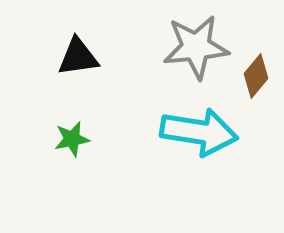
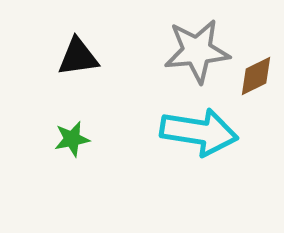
gray star: moved 1 px right, 4 px down
brown diamond: rotated 24 degrees clockwise
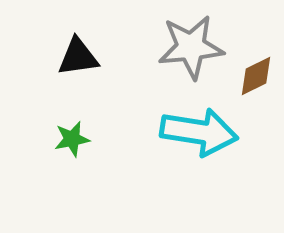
gray star: moved 6 px left, 4 px up
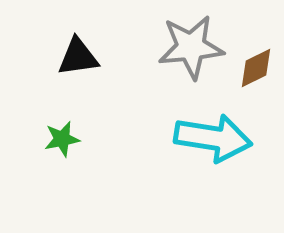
brown diamond: moved 8 px up
cyan arrow: moved 14 px right, 6 px down
green star: moved 10 px left
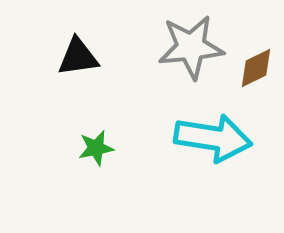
green star: moved 34 px right, 9 px down
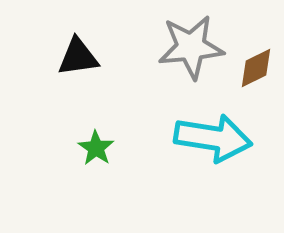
green star: rotated 27 degrees counterclockwise
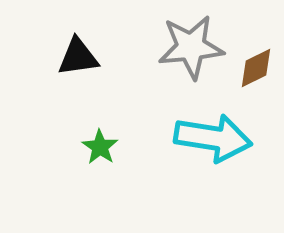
green star: moved 4 px right, 1 px up
